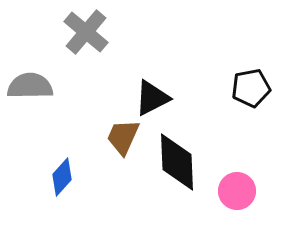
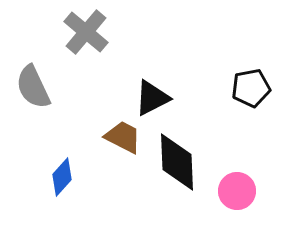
gray semicircle: moved 3 px right, 1 px down; rotated 114 degrees counterclockwise
brown trapezoid: rotated 93 degrees clockwise
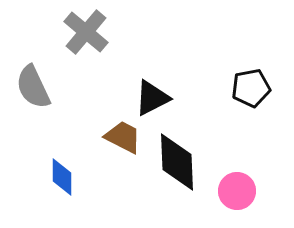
blue diamond: rotated 42 degrees counterclockwise
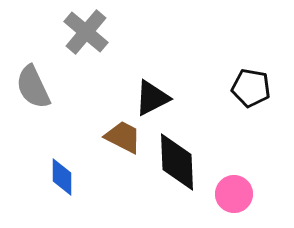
black pentagon: rotated 21 degrees clockwise
pink circle: moved 3 px left, 3 px down
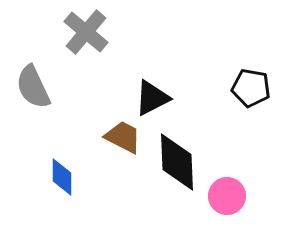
pink circle: moved 7 px left, 2 px down
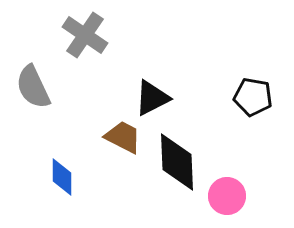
gray cross: moved 1 px left, 3 px down; rotated 6 degrees counterclockwise
black pentagon: moved 2 px right, 9 px down
